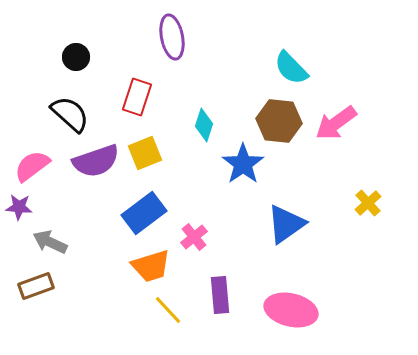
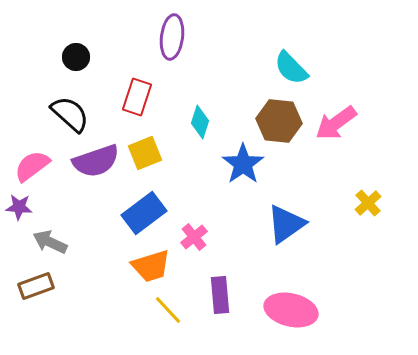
purple ellipse: rotated 18 degrees clockwise
cyan diamond: moved 4 px left, 3 px up
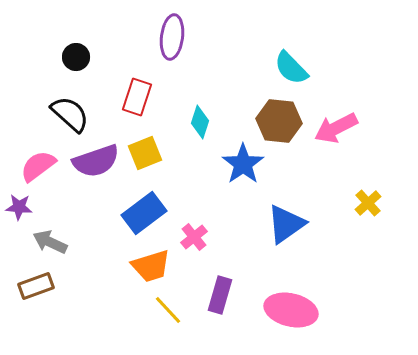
pink arrow: moved 5 px down; rotated 9 degrees clockwise
pink semicircle: moved 6 px right
purple rectangle: rotated 21 degrees clockwise
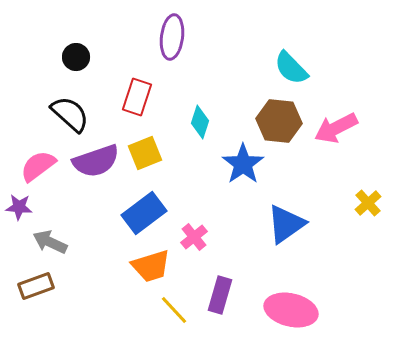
yellow line: moved 6 px right
